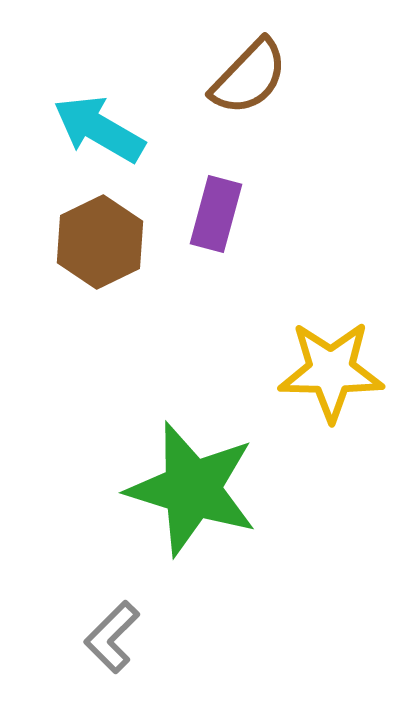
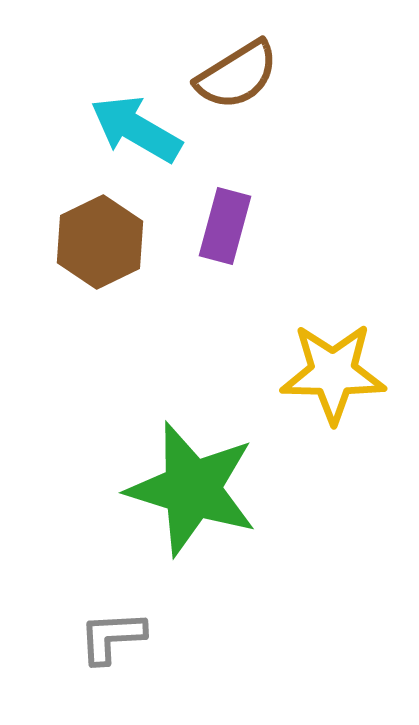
brown semicircle: moved 12 px left, 2 px up; rotated 14 degrees clockwise
cyan arrow: moved 37 px right
purple rectangle: moved 9 px right, 12 px down
yellow star: moved 2 px right, 2 px down
gray L-shape: rotated 42 degrees clockwise
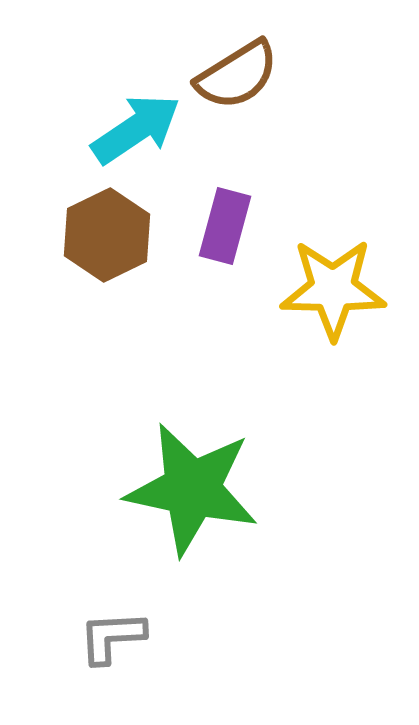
cyan arrow: rotated 116 degrees clockwise
brown hexagon: moved 7 px right, 7 px up
yellow star: moved 84 px up
green star: rotated 5 degrees counterclockwise
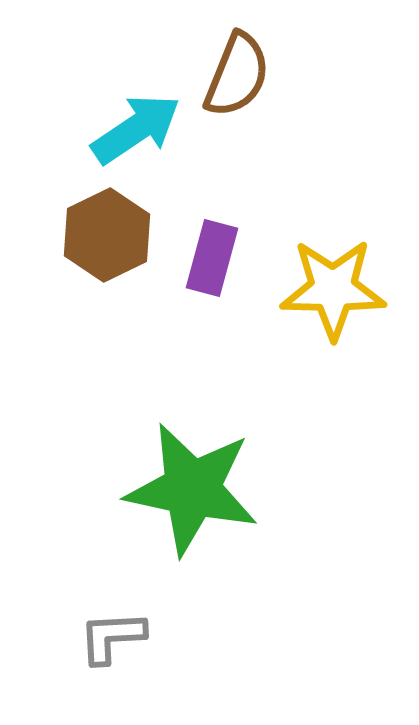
brown semicircle: rotated 36 degrees counterclockwise
purple rectangle: moved 13 px left, 32 px down
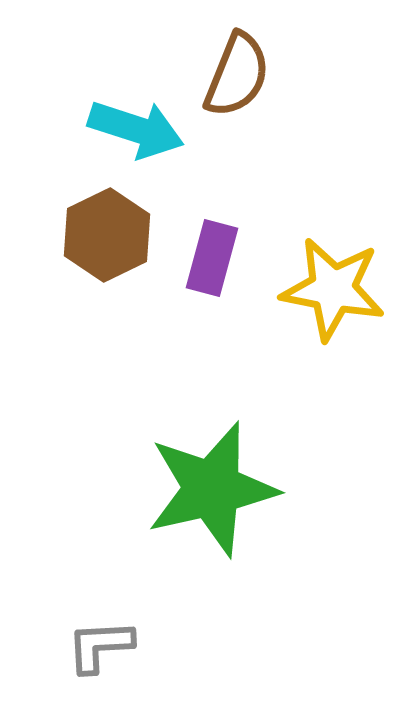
cyan arrow: rotated 52 degrees clockwise
yellow star: rotated 10 degrees clockwise
green star: moved 20 px right; rotated 25 degrees counterclockwise
gray L-shape: moved 12 px left, 9 px down
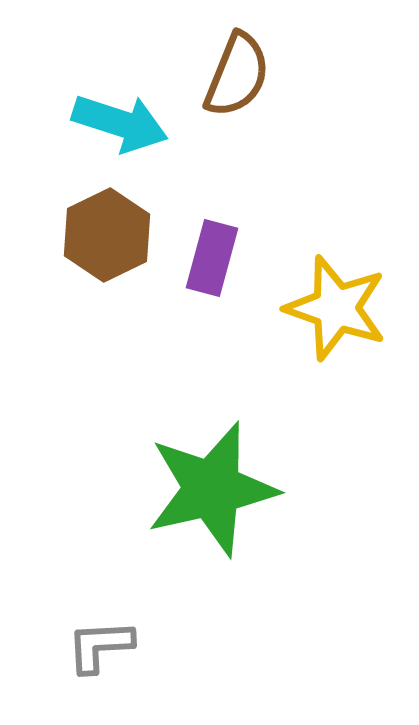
cyan arrow: moved 16 px left, 6 px up
yellow star: moved 3 px right, 19 px down; rotated 8 degrees clockwise
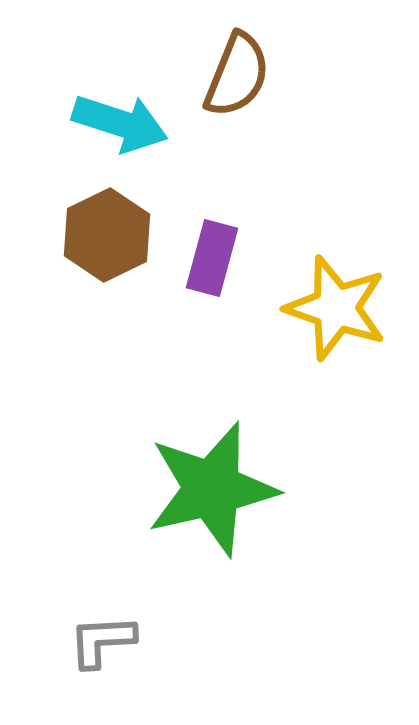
gray L-shape: moved 2 px right, 5 px up
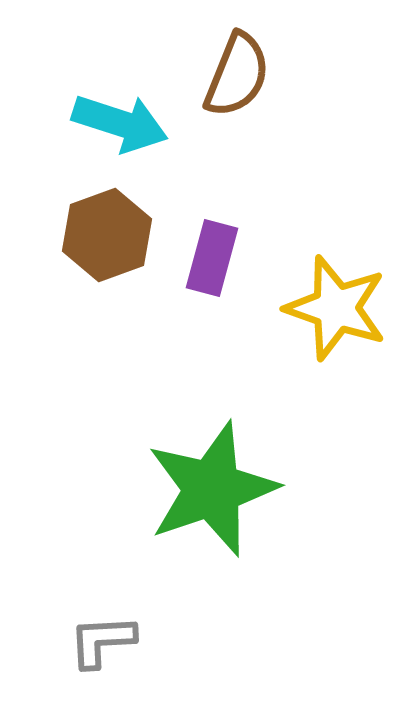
brown hexagon: rotated 6 degrees clockwise
green star: rotated 6 degrees counterclockwise
